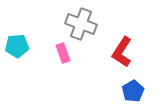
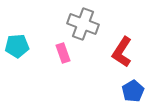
gray cross: moved 2 px right
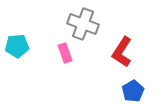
pink rectangle: moved 2 px right
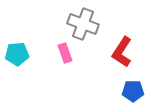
cyan pentagon: moved 8 px down
blue pentagon: rotated 30 degrees clockwise
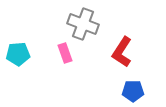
cyan pentagon: moved 1 px right
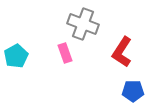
cyan pentagon: moved 2 px left, 2 px down; rotated 25 degrees counterclockwise
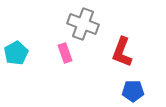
red L-shape: rotated 12 degrees counterclockwise
cyan pentagon: moved 3 px up
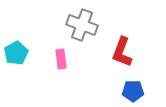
gray cross: moved 1 px left, 1 px down
pink rectangle: moved 4 px left, 6 px down; rotated 12 degrees clockwise
